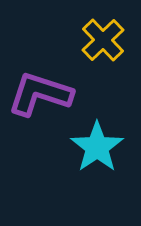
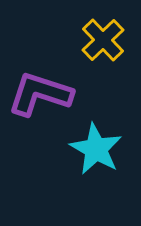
cyan star: moved 1 px left, 2 px down; rotated 8 degrees counterclockwise
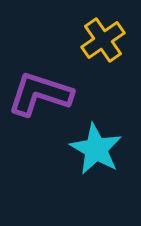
yellow cross: rotated 9 degrees clockwise
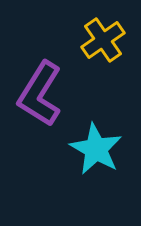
purple L-shape: rotated 76 degrees counterclockwise
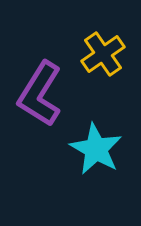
yellow cross: moved 14 px down
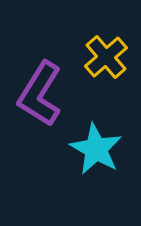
yellow cross: moved 3 px right, 3 px down; rotated 6 degrees counterclockwise
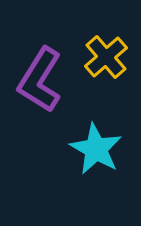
purple L-shape: moved 14 px up
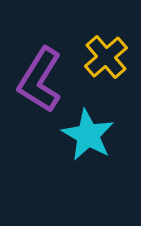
cyan star: moved 8 px left, 14 px up
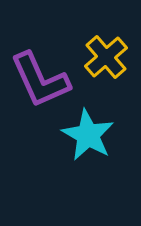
purple L-shape: rotated 56 degrees counterclockwise
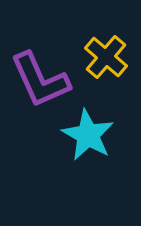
yellow cross: rotated 9 degrees counterclockwise
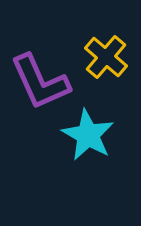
purple L-shape: moved 2 px down
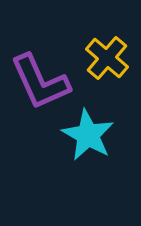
yellow cross: moved 1 px right, 1 px down
